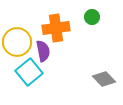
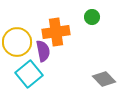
orange cross: moved 4 px down
cyan square: moved 2 px down
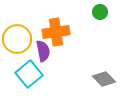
green circle: moved 8 px right, 5 px up
yellow circle: moved 3 px up
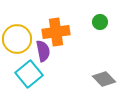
green circle: moved 10 px down
